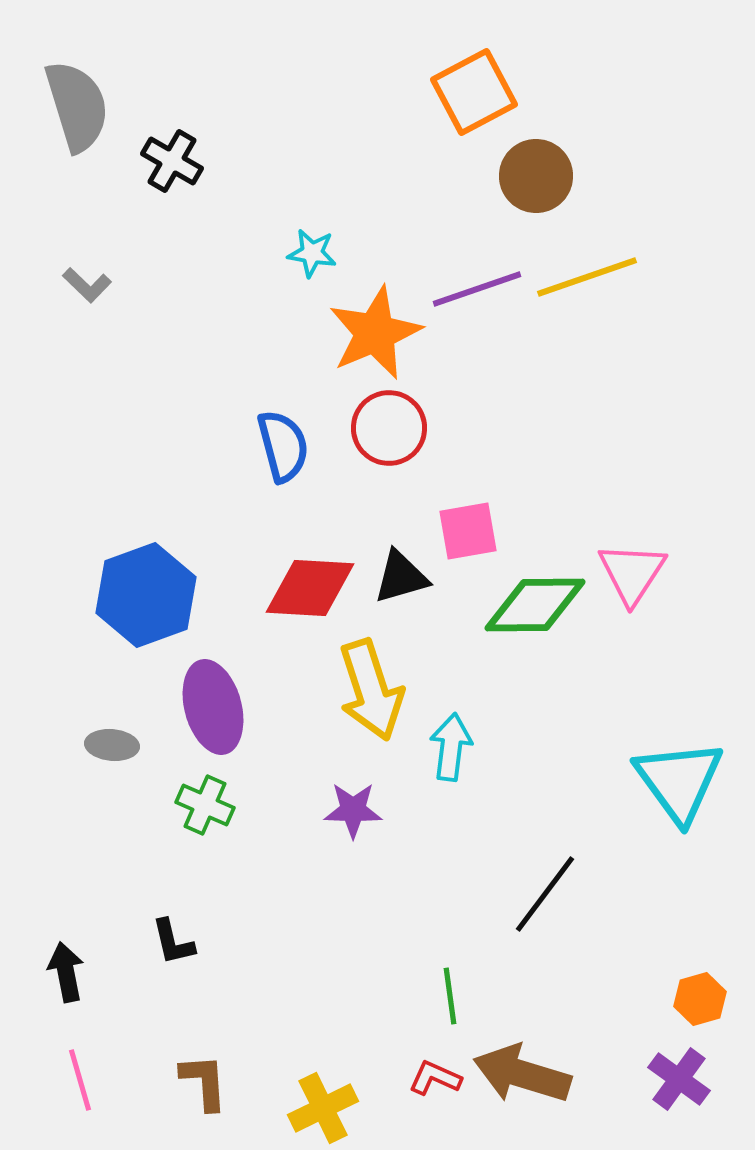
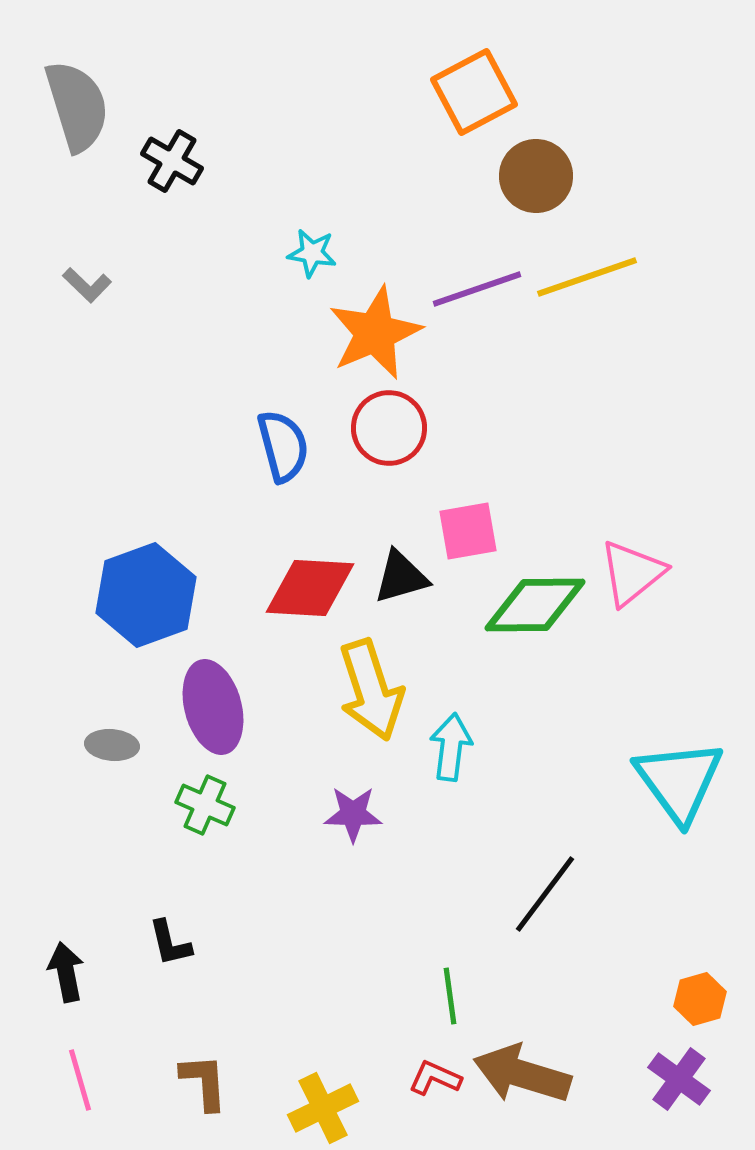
pink triangle: rotated 18 degrees clockwise
purple star: moved 4 px down
black L-shape: moved 3 px left, 1 px down
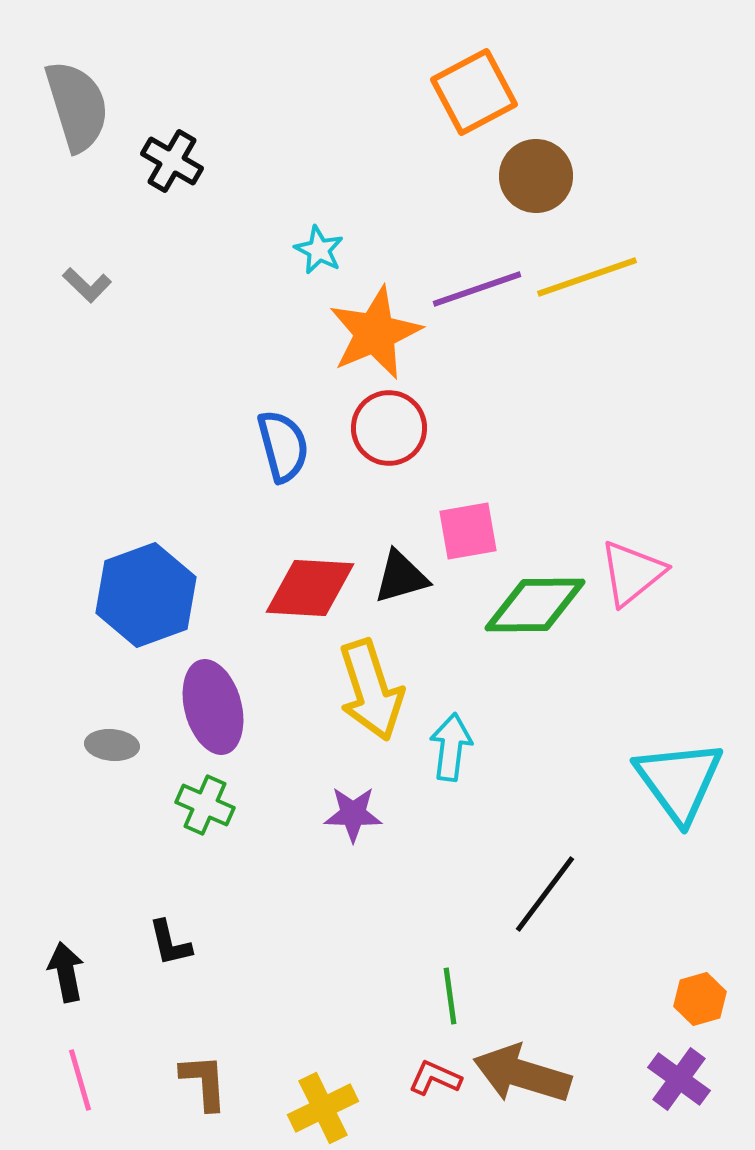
cyan star: moved 7 px right, 3 px up; rotated 18 degrees clockwise
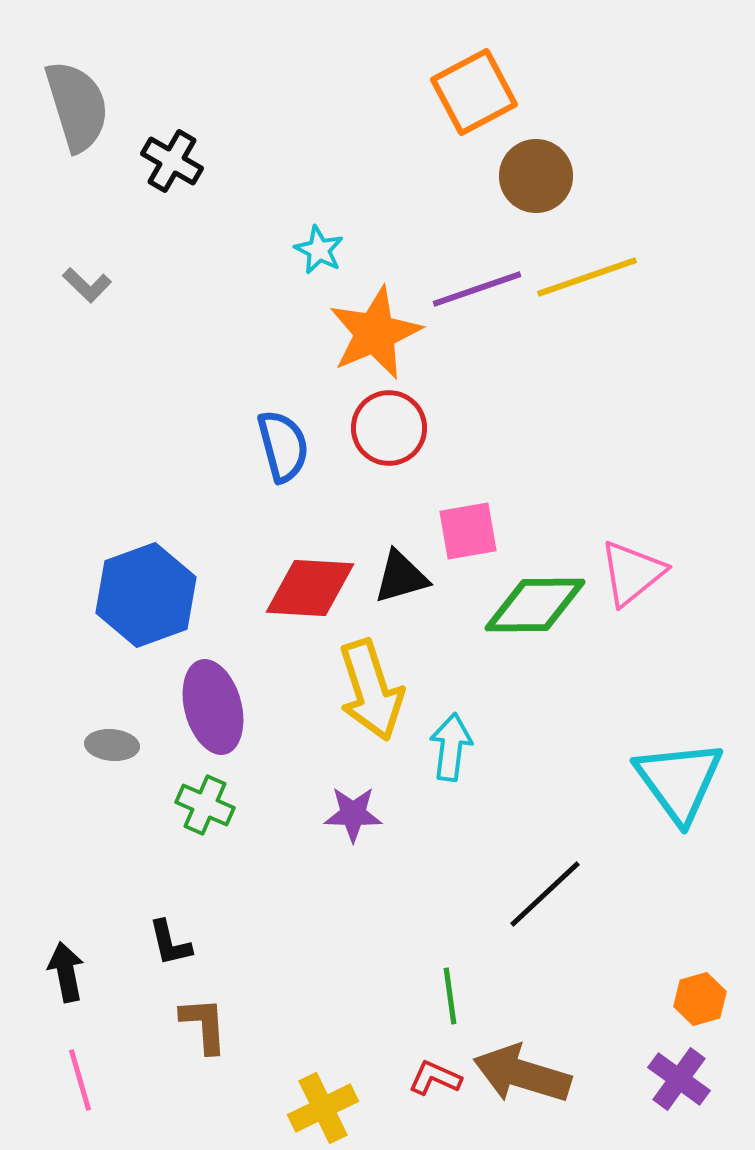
black line: rotated 10 degrees clockwise
brown L-shape: moved 57 px up
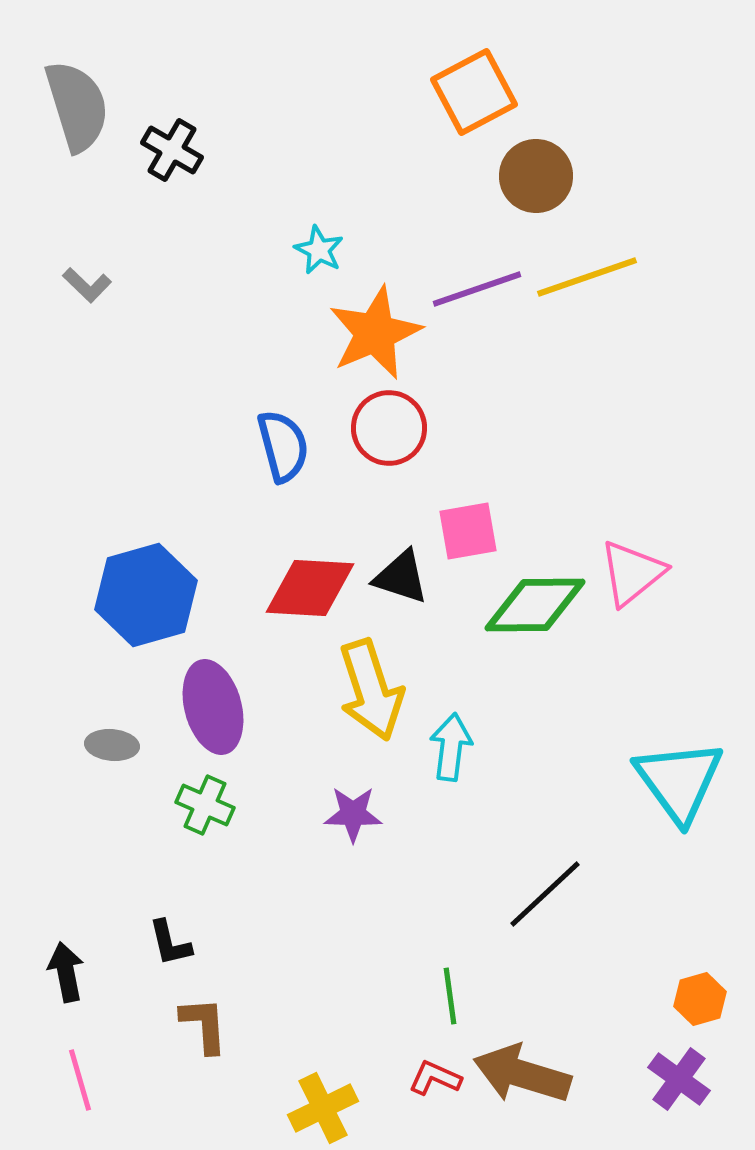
black cross: moved 11 px up
black triangle: rotated 34 degrees clockwise
blue hexagon: rotated 4 degrees clockwise
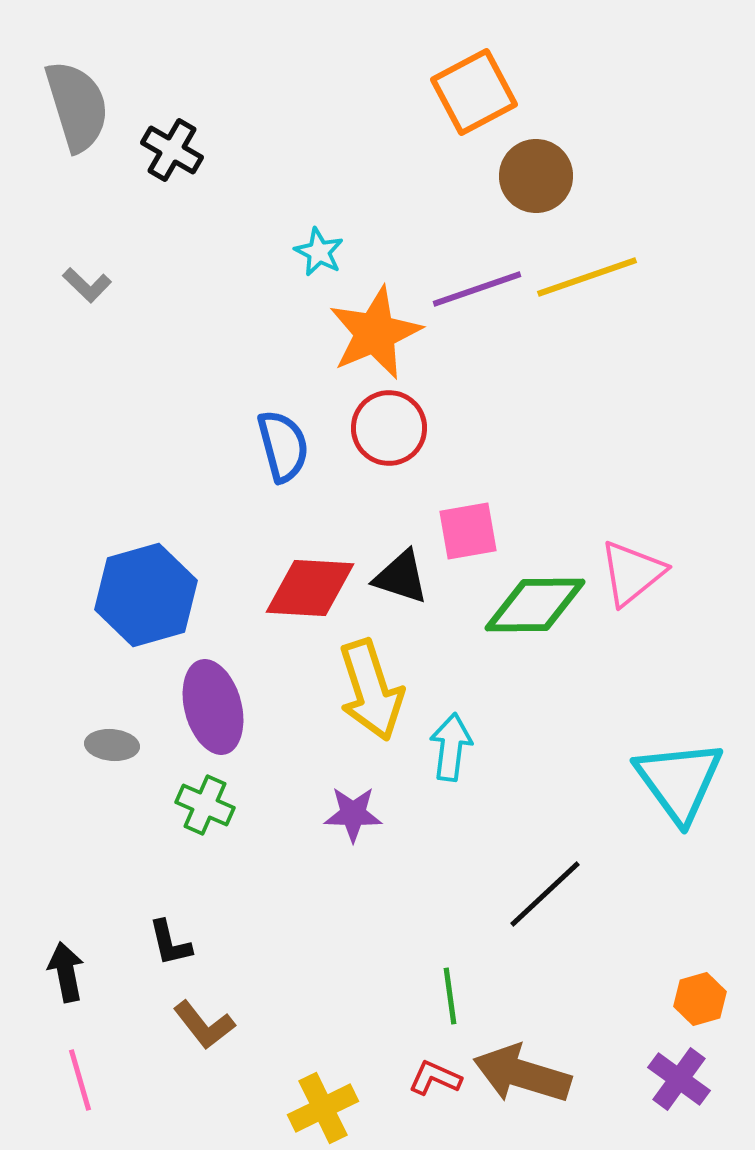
cyan star: moved 2 px down
brown L-shape: rotated 146 degrees clockwise
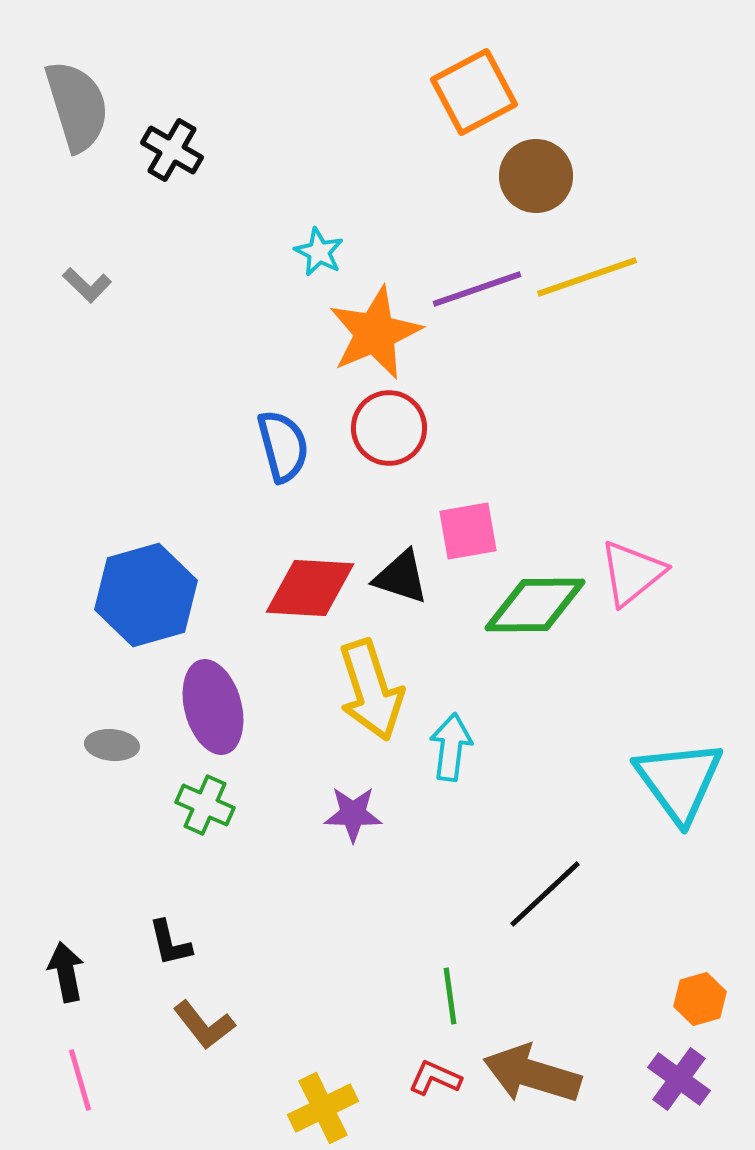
brown arrow: moved 10 px right
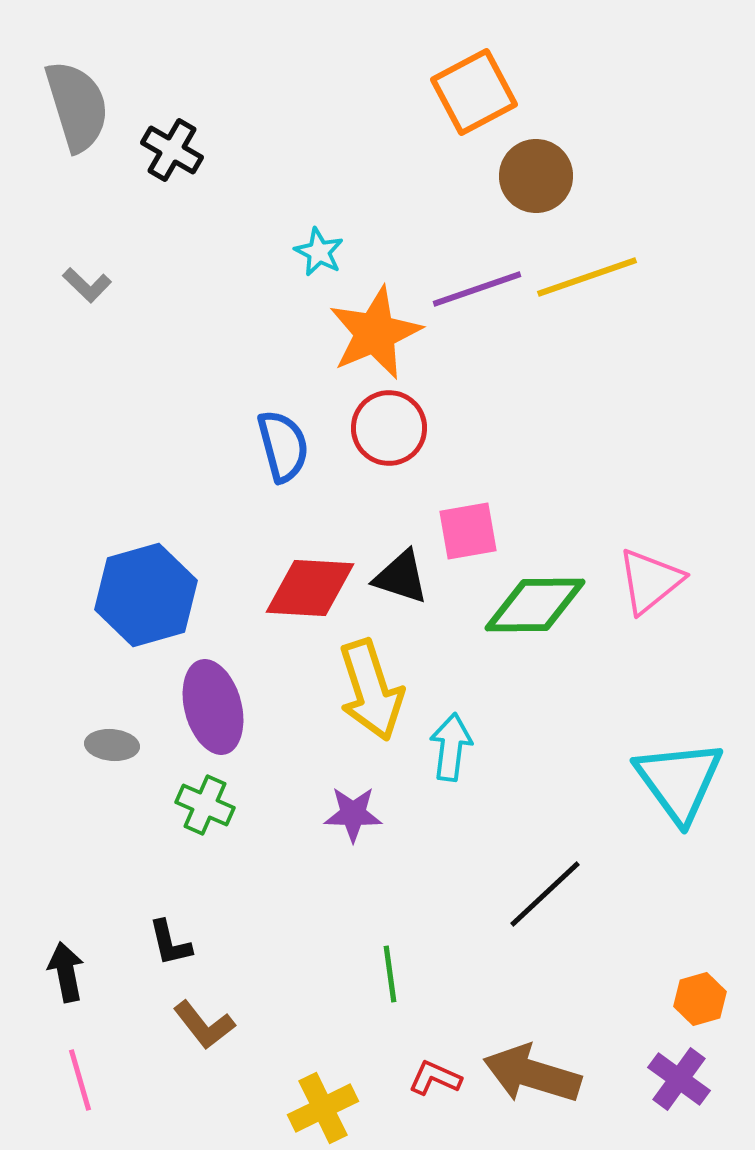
pink triangle: moved 18 px right, 8 px down
green line: moved 60 px left, 22 px up
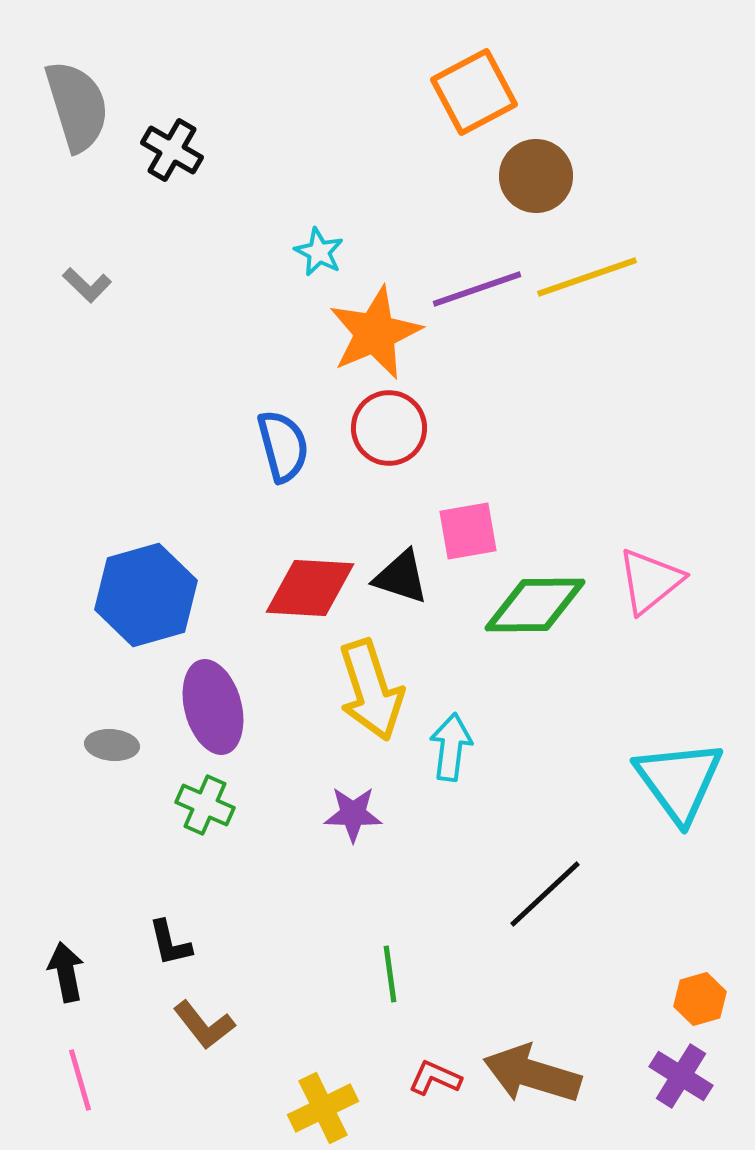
purple cross: moved 2 px right, 3 px up; rotated 4 degrees counterclockwise
